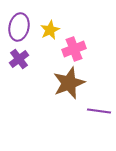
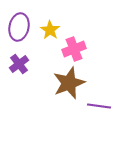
yellow star: rotated 12 degrees counterclockwise
purple cross: moved 5 px down
purple line: moved 5 px up
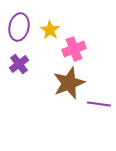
purple line: moved 2 px up
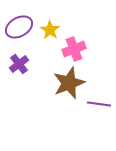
purple ellipse: rotated 48 degrees clockwise
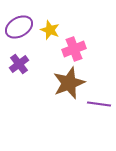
yellow star: rotated 12 degrees counterclockwise
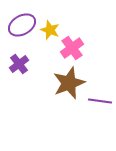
purple ellipse: moved 3 px right, 2 px up
pink cross: moved 2 px left, 1 px up; rotated 15 degrees counterclockwise
purple line: moved 1 px right, 3 px up
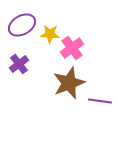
yellow star: moved 4 px down; rotated 18 degrees counterclockwise
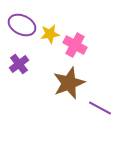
purple ellipse: rotated 56 degrees clockwise
yellow star: rotated 12 degrees counterclockwise
pink cross: moved 3 px right, 3 px up; rotated 25 degrees counterclockwise
purple line: moved 7 px down; rotated 20 degrees clockwise
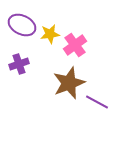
pink cross: rotated 25 degrees clockwise
purple cross: rotated 18 degrees clockwise
purple line: moved 3 px left, 6 px up
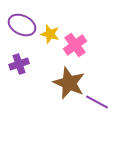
yellow star: rotated 24 degrees clockwise
brown star: rotated 28 degrees counterclockwise
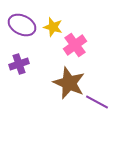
yellow star: moved 3 px right, 7 px up
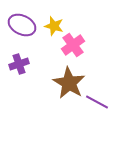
yellow star: moved 1 px right, 1 px up
pink cross: moved 2 px left
brown star: rotated 8 degrees clockwise
